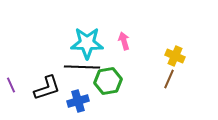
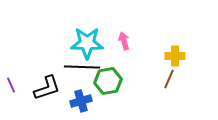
yellow cross: rotated 24 degrees counterclockwise
blue cross: moved 3 px right
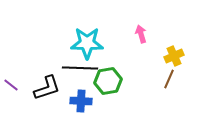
pink arrow: moved 17 px right, 7 px up
yellow cross: moved 1 px left; rotated 24 degrees counterclockwise
black line: moved 2 px left, 1 px down
purple line: rotated 28 degrees counterclockwise
blue cross: rotated 20 degrees clockwise
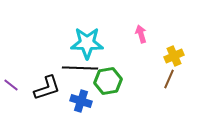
blue cross: rotated 15 degrees clockwise
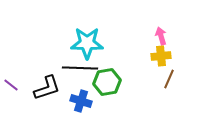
pink arrow: moved 20 px right, 2 px down
yellow cross: moved 13 px left; rotated 18 degrees clockwise
green hexagon: moved 1 px left, 1 px down
